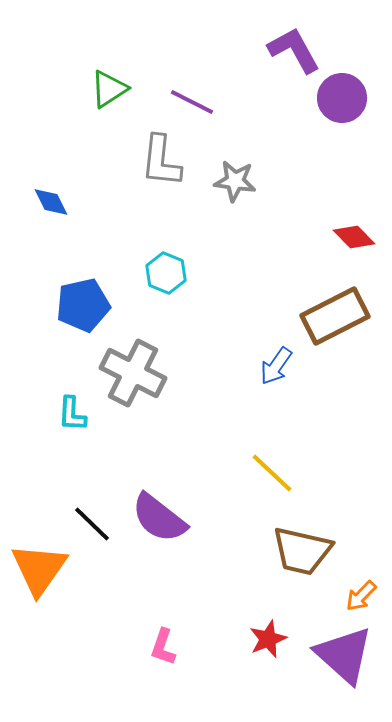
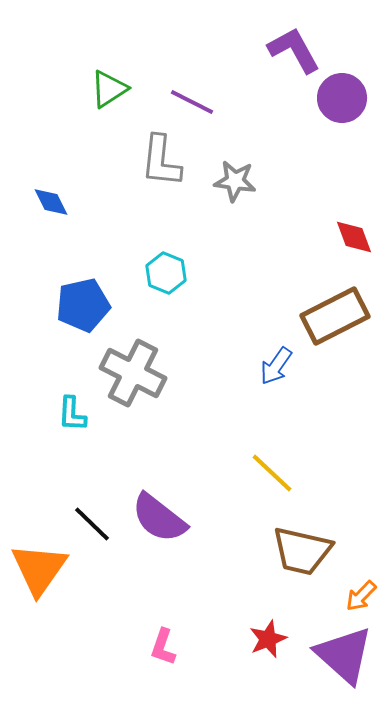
red diamond: rotated 24 degrees clockwise
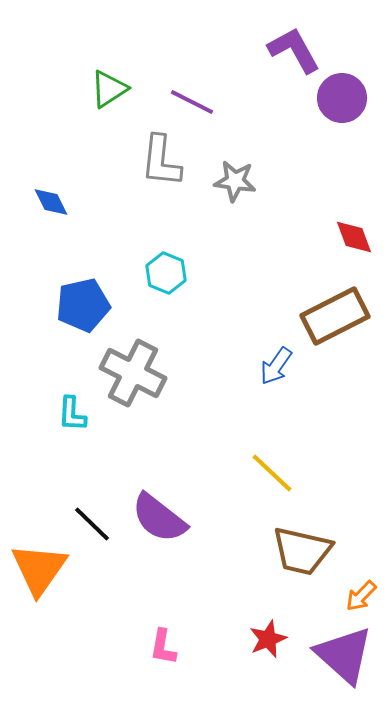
pink L-shape: rotated 9 degrees counterclockwise
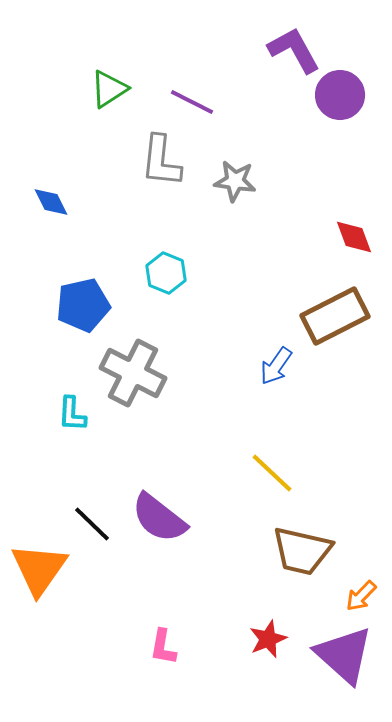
purple circle: moved 2 px left, 3 px up
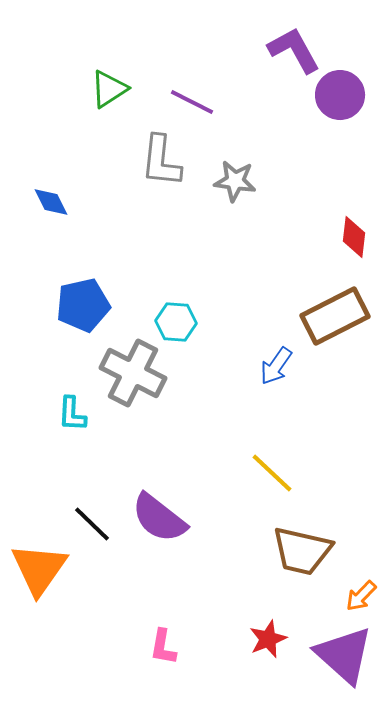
red diamond: rotated 27 degrees clockwise
cyan hexagon: moved 10 px right, 49 px down; rotated 18 degrees counterclockwise
